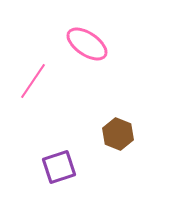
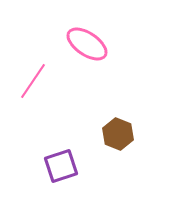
purple square: moved 2 px right, 1 px up
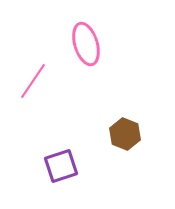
pink ellipse: moved 1 px left; rotated 39 degrees clockwise
brown hexagon: moved 7 px right
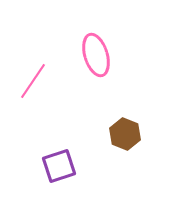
pink ellipse: moved 10 px right, 11 px down
purple square: moved 2 px left
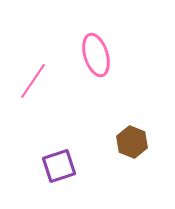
brown hexagon: moved 7 px right, 8 px down
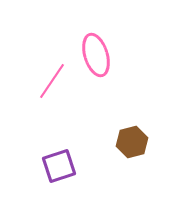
pink line: moved 19 px right
brown hexagon: rotated 24 degrees clockwise
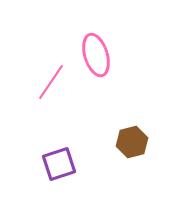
pink line: moved 1 px left, 1 px down
purple square: moved 2 px up
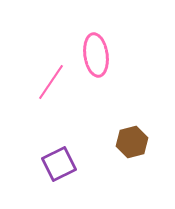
pink ellipse: rotated 9 degrees clockwise
purple square: rotated 8 degrees counterclockwise
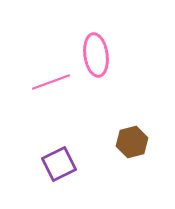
pink line: rotated 36 degrees clockwise
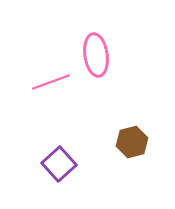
purple square: rotated 16 degrees counterclockwise
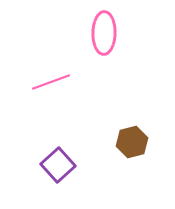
pink ellipse: moved 8 px right, 22 px up; rotated 9 degrees clockwise
purple square: moved 1 px left, 1 px down
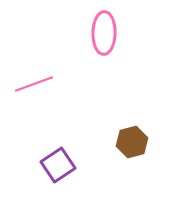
pink line: moved 17 px left, 2 px down
purple square: rotated 8 degrees clockwise
